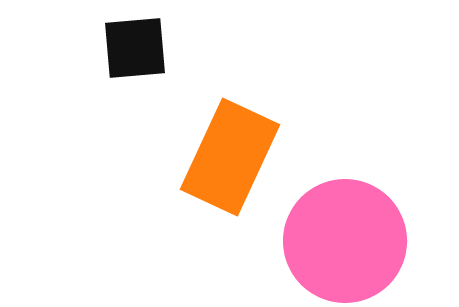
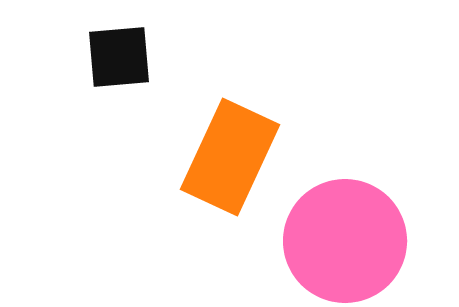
black square: moved 16 px left, 9 px down
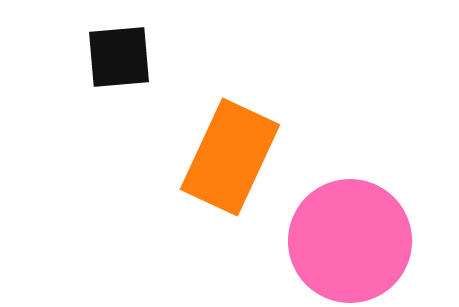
pink circle: moved 5 px right
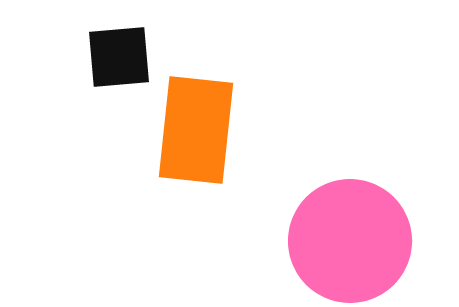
orange rectangle: moved 34 px left, 27 px up; rotated 19 degrees counterclockwise
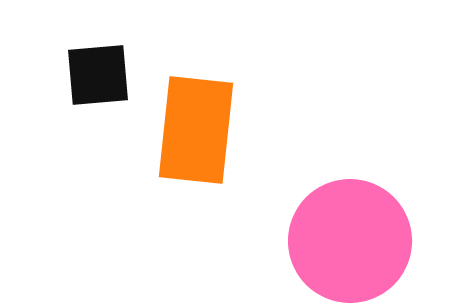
black square: moved 21 px left, 18 px down
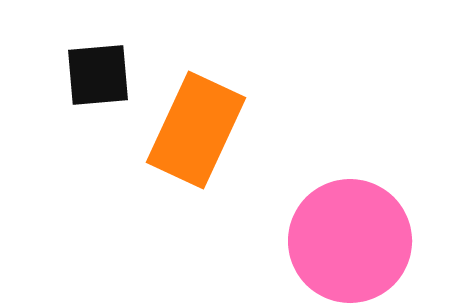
orange rectangle: rotated 19 degrees clockwise
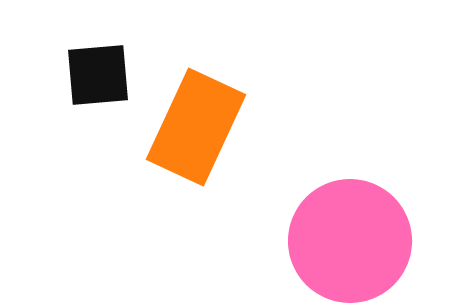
orange rectangle: moved 3 px up
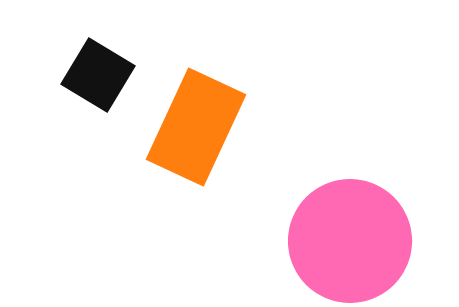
black square: rotated 36 degrees clockwise
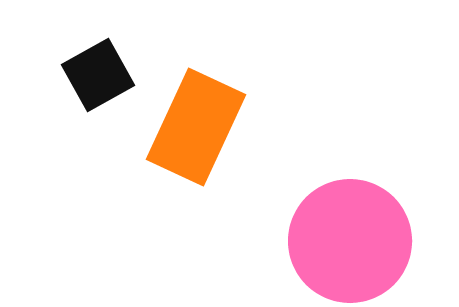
black square: rotated 30 degrees clockwise
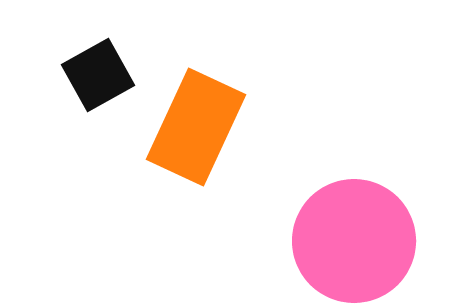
pink circle: moved 4 px right
